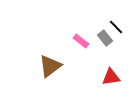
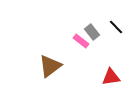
gray rectangle: moved 13 px left, 6 px up
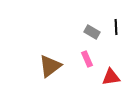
black line: rotated 42 degrees clockwise
gray rectangle: rotated 21 degrees counterclockwise
pink rectangle: moved 6 px right, 18 px down; rotated 28 degrees clockwise
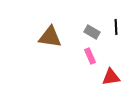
pink rectangle: moved 3 px right, 3 px up
brown triangle: moved 29 px up; rotated 45 degrees clockwise
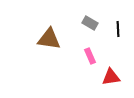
black line: moved 2 px right, 2 px down
gray rectangle: moved 2 px left, 9 px up
brown triangle: moved 1 px left, 2 px down
